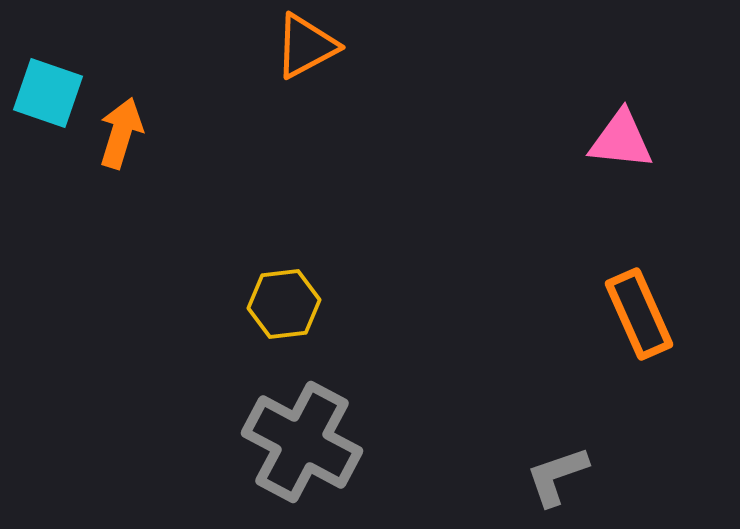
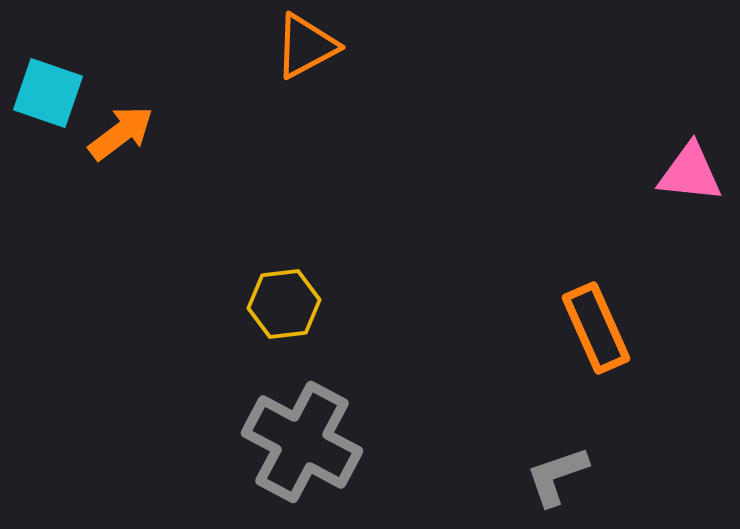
orange arrow: rotated 36 degrees clockwise
pink triangle: moved 69 px right, 33 px down
orange rectangle: moved 43 px left, 14 px down
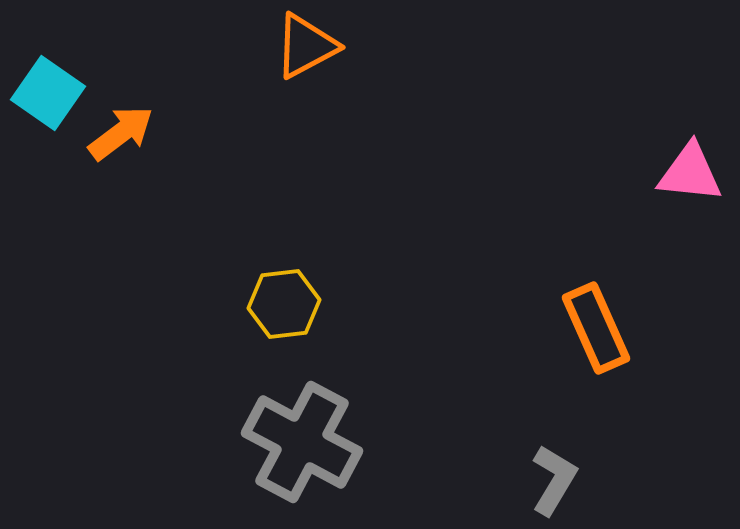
cyan square: rotated 16 degrees clockwise
gray L-shape: moved 3 px left, 4 px down; rotated 140 degrees clockwise
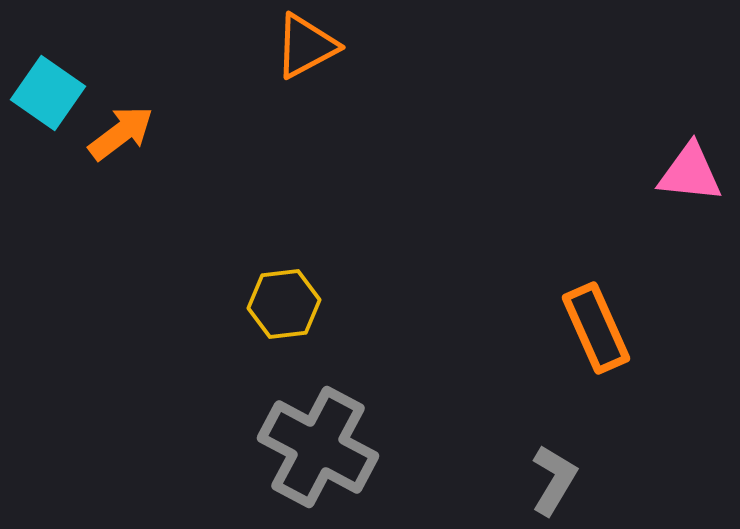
gray cross: moved 16 px right, 5 px down
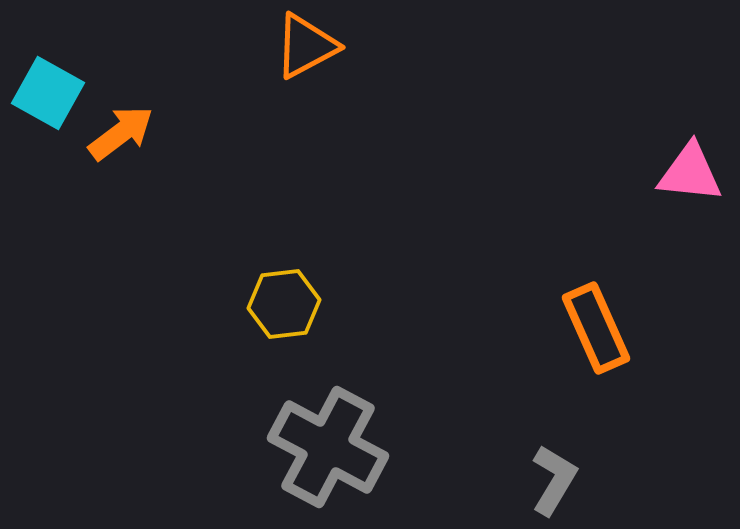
cyan square: rotated 6 degrees counterclockwise
gray cross: moved 10 px right
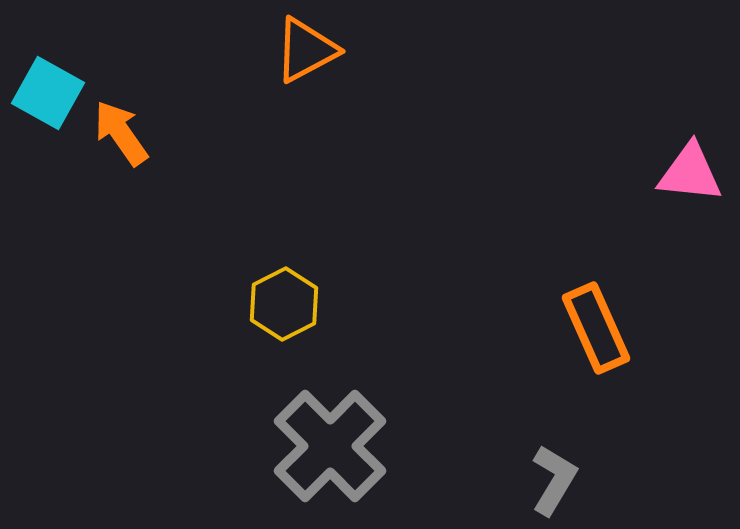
orange triangle: moved 4 px down
orange arrow: rotated 88 degrees counterclockwise
yellow hexagon: rotated 20 degrees counterclockwise
gray cross: moved 2 px right, 1 px up; rotated 17 degrees clockwise
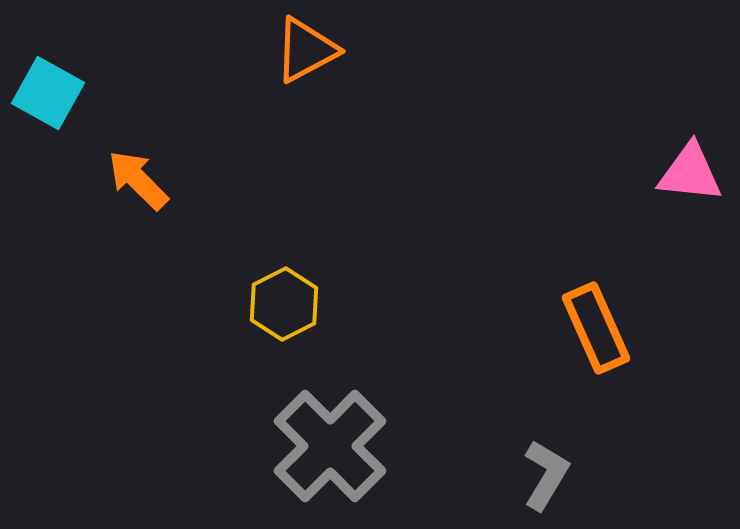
orange arrow: moved 17 px right, 47 px down; rotated 10 degrees counterclockwise
gray L-shape: moved 8 px left, 5 px up
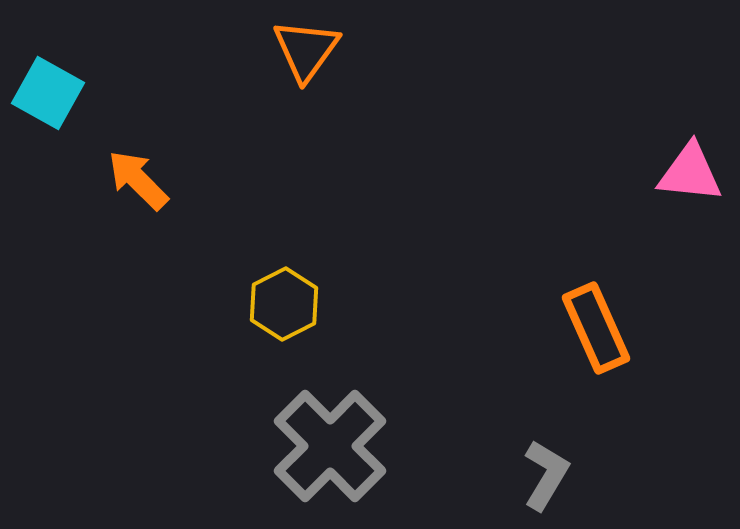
orange triangle: rotated 26 degrees counterclockwise
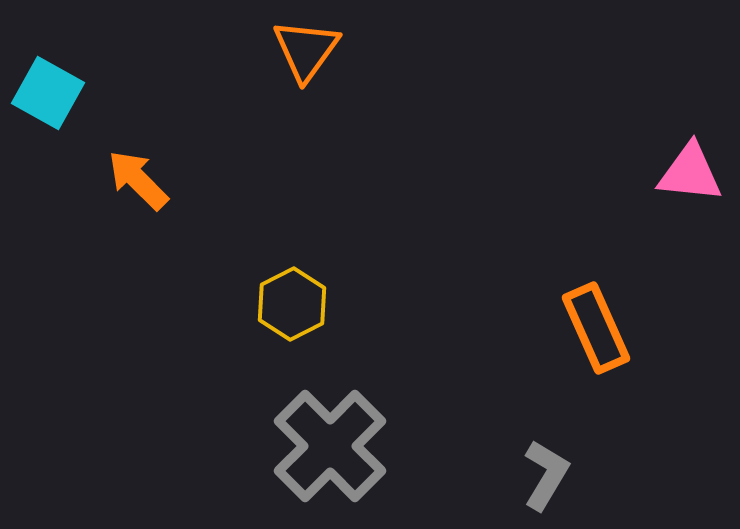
yellow hexagon: moved 8 px right
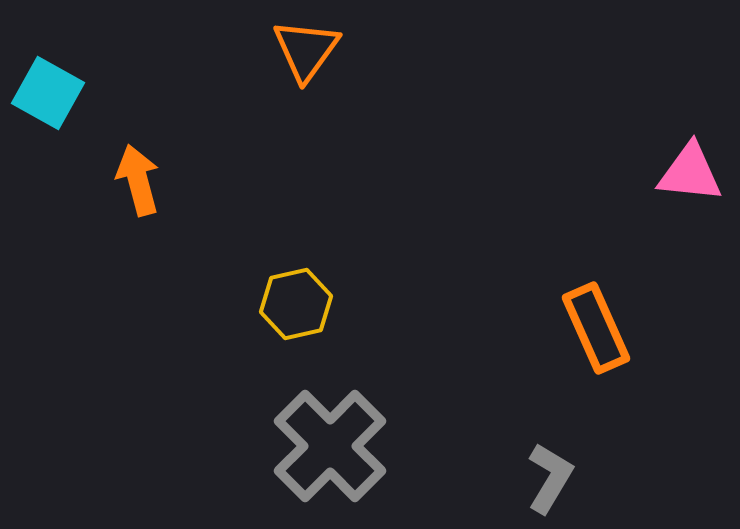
orange arrow: rotated 30 degrees clockwise
yellow hexagon: moved 4 px right; rotated 14 degrees clockwise
gray L-shape: moved 4 px right, 3 px down
